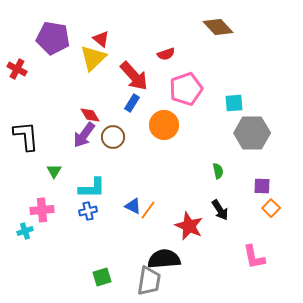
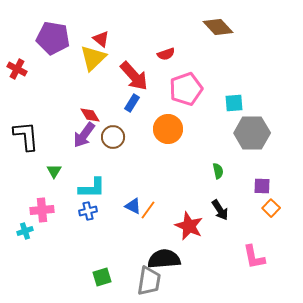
orange circle: moved 4 px right, 4 px down
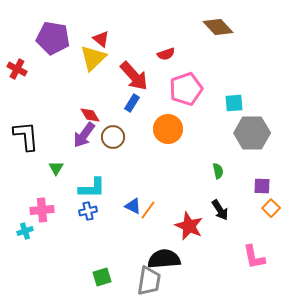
green triangle: moved 2 px right, 3 px up
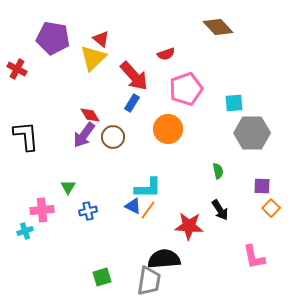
green triangle: moved 12 px right, 19 px down
cyan L-shape: moved 56 px right
red star: rotated 20 degrees counterclockwise
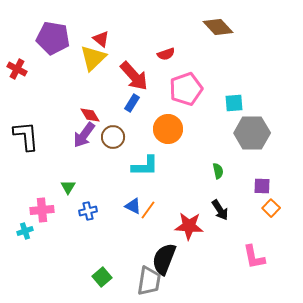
cyan L-shape: moved 3 px left, 22 px up
black semicircle: rotated 64 degrees counterclockwise
green square: rotated 24 degrees counterclockwise
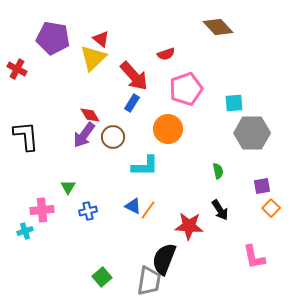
purple square: rotated 12 degrees counterclockwise
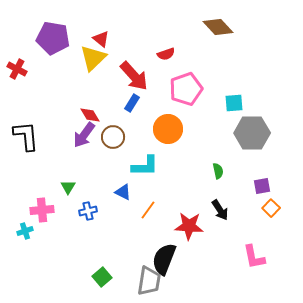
blue triangle: moved 10 px left, 14 px up
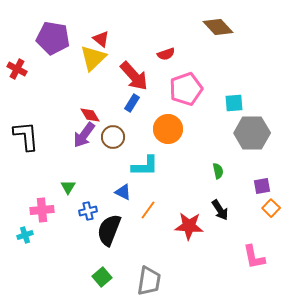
cyan cross: moved 4 px down
black semicircle: moved 55 px left, 29 px up
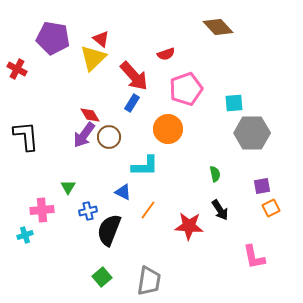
brown circle: moved 4 px left
green semicircle: moved 3 px left, 3 px down
orange square: rotated 18 degrees clockwise
